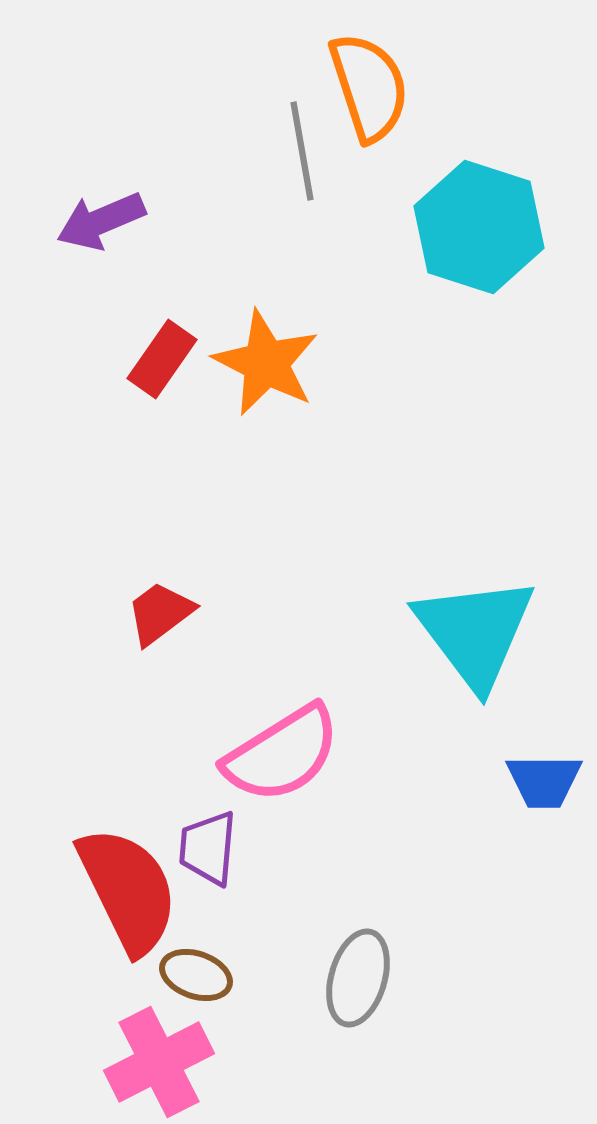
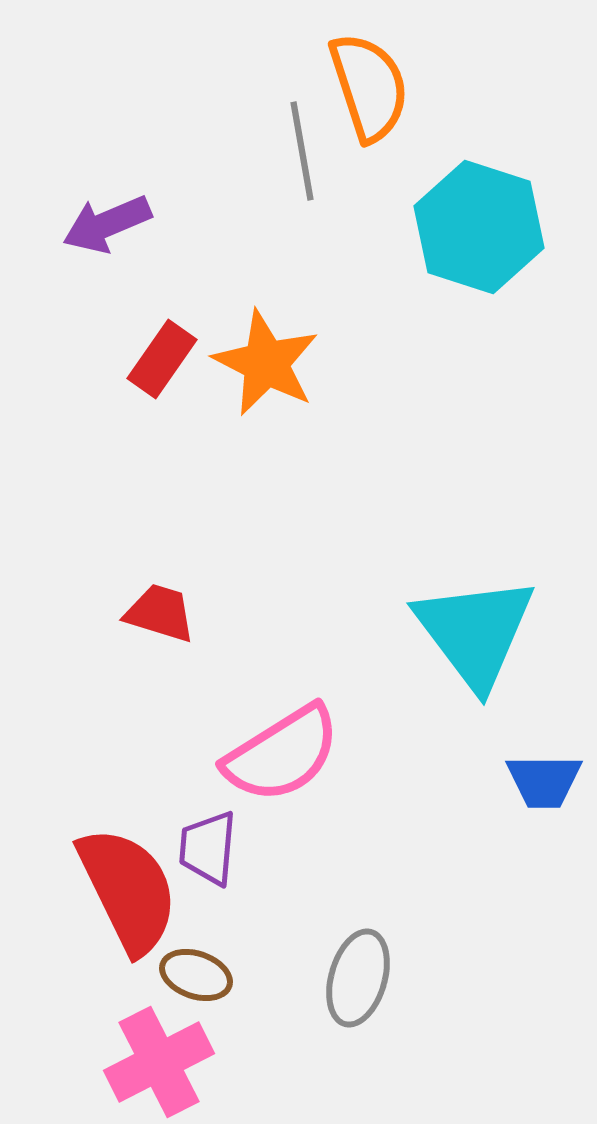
purple arrow: moved 6 px right, 3 px down
red trapezoid: rotated 54 degrees clockwise
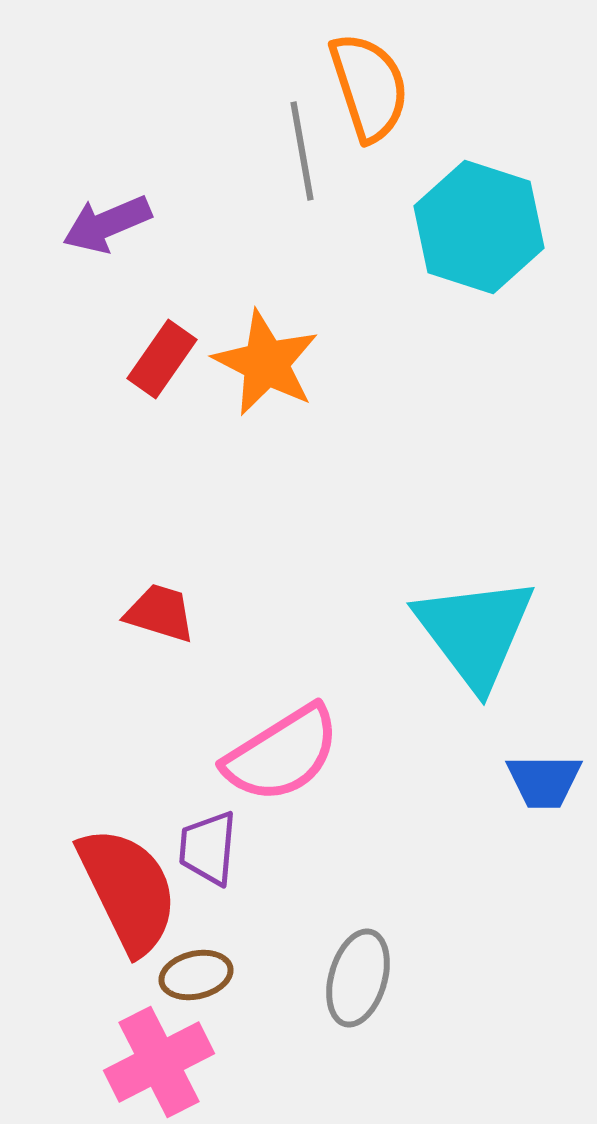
brown ellipse: rotated 32 degrees counterclockwise
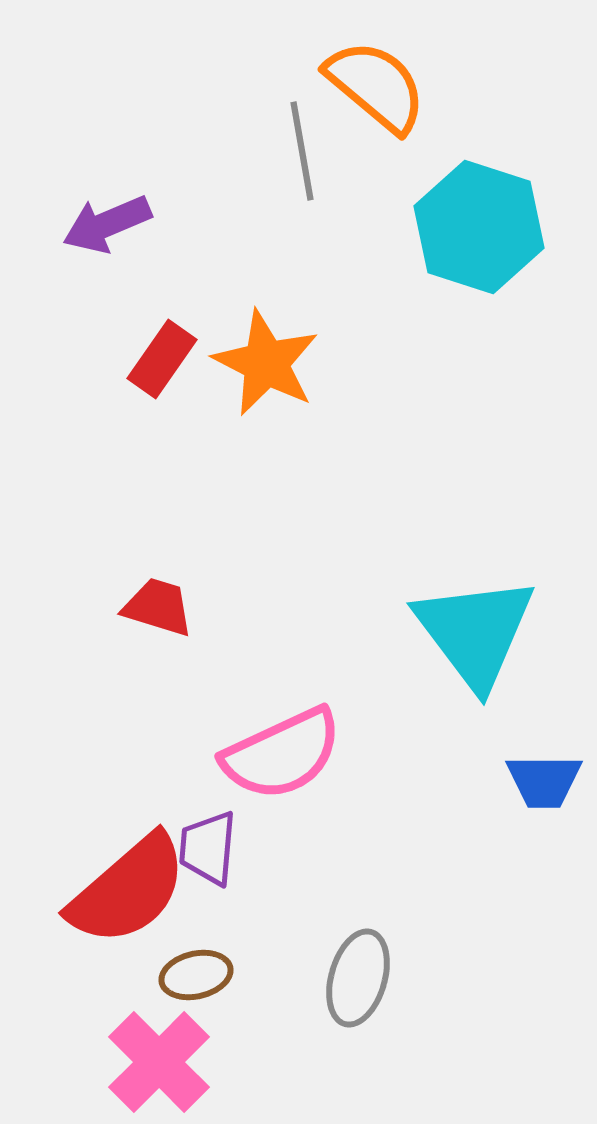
orange semicircle: moved 7 px right, 1 px up; rotated 32 degrees counterclockwise
red trapezoid: moved 2 px left, 6 px up
pink semicircle: rotated 7 degrees clockwise
red semicircle: rotated 75 degrees clockwise
pink cross: rotated 18 degrees counterclockwise
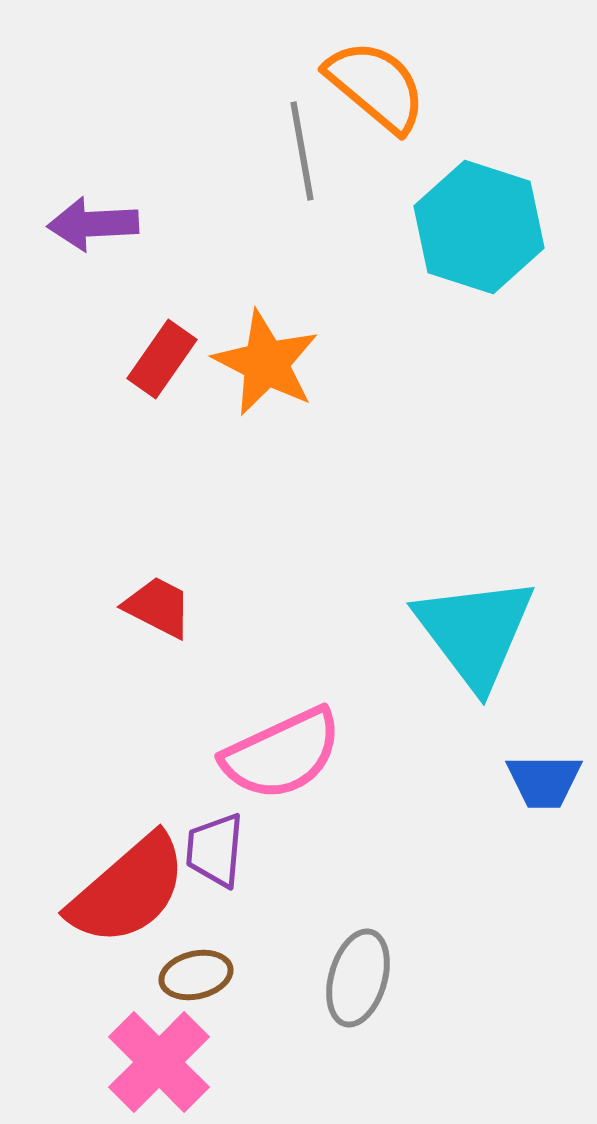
purple arrow: moved 14 px left; rotated 20 degrees clockwise
red trapezoid: rotated 10 degrees clockwise
purple trapezoid: moved 7 px right, 2 px down
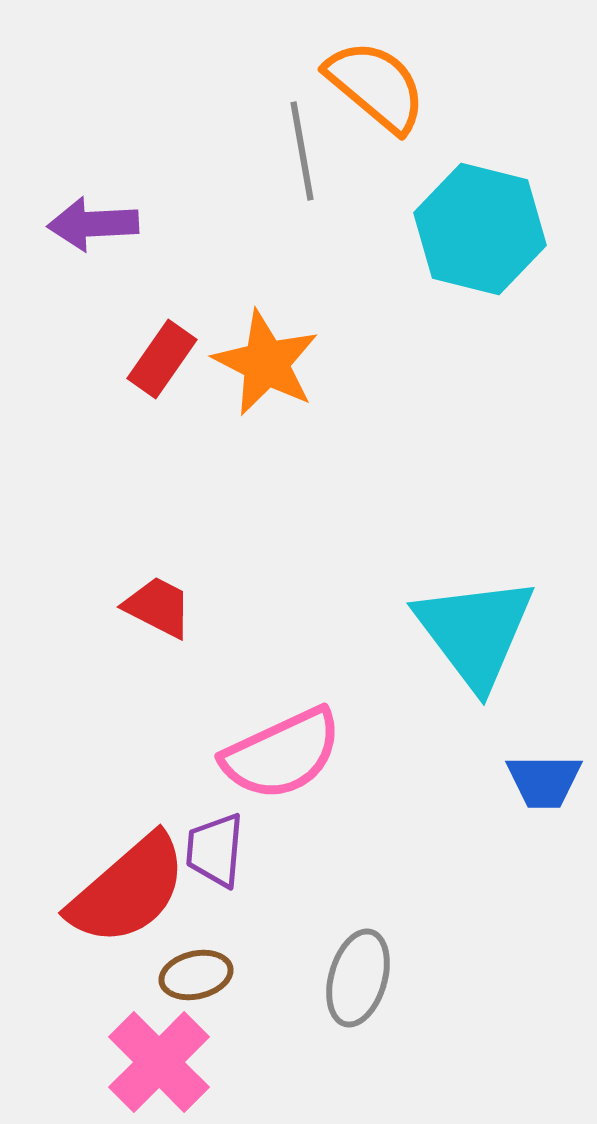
cyan hexagon: moved 1 px right, 2 px down; rotated 4 degrees counterclockwise
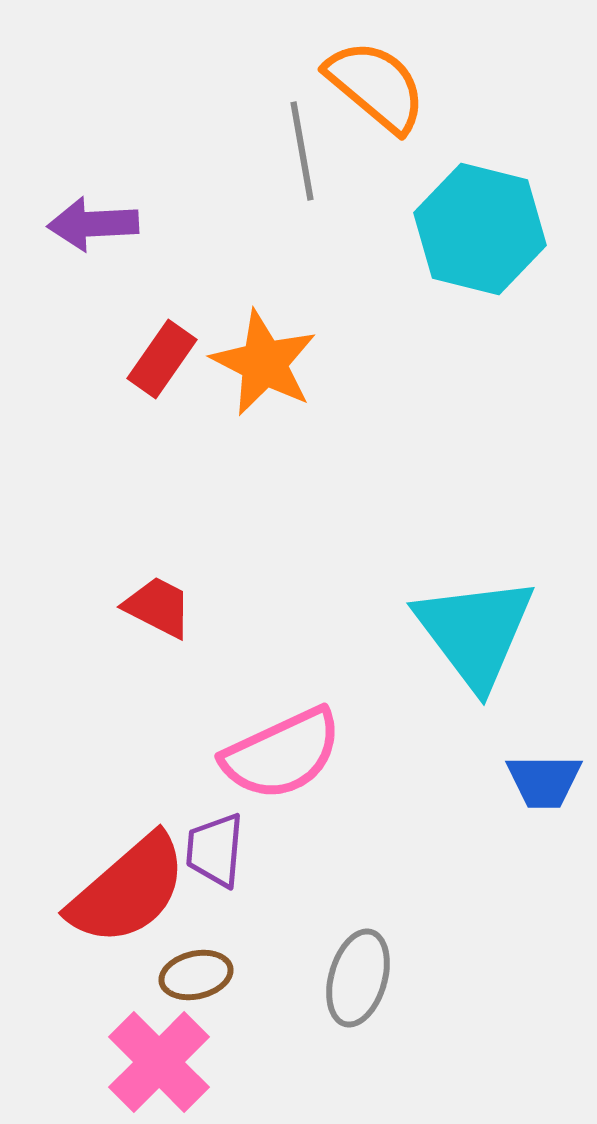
orange star: moved 2 px left
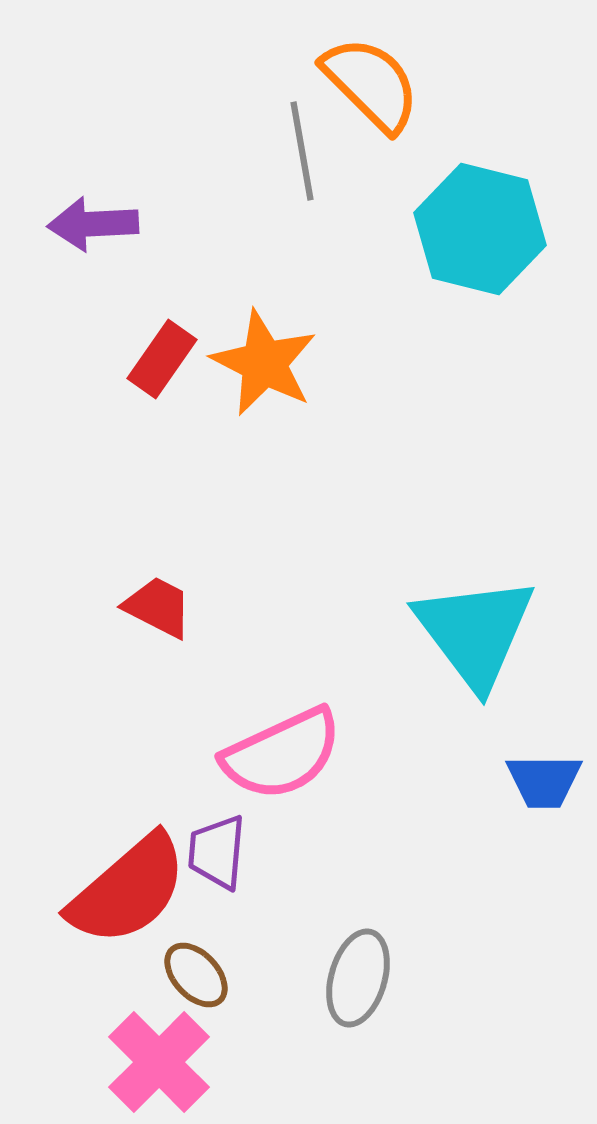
orange semicircle: moved 5 px left, 2 px up; rotated 5 degrees clockwise
purple trapezoid: moved 2 px right, 2 px down
brown ellipse: rotated 60 degrees clockwise
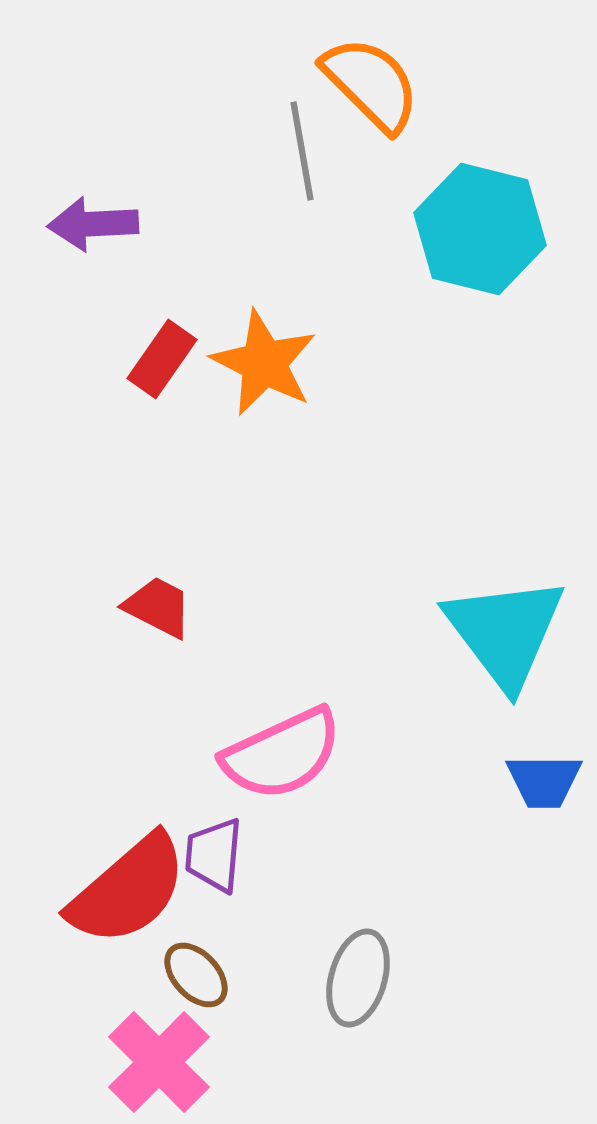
cyan triangle: moved 30 px right
purple trapezoid: moved 3 px left, 3 px down
